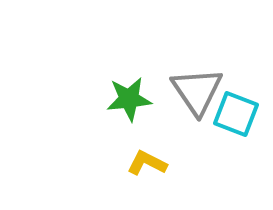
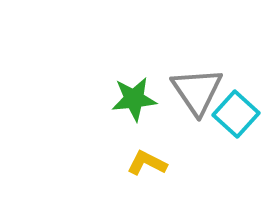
green star: moved 5 px right
cyan square: rotated 21 degrees clockwise
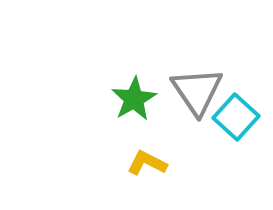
green star: rotated 24 degrees counterclockwise
cyan square: moved 3 px down
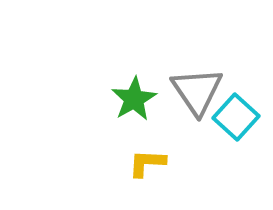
yellow L-shape: rotated 24 degrees counterclockwise
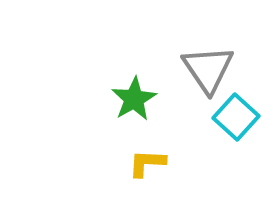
gray triangle: moved 11 px right, 22 px up
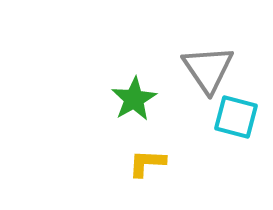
cyan square: rotated 27 degrees counterclockwise
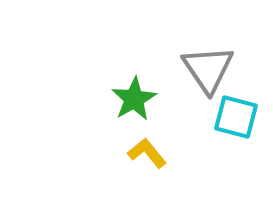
yellow L-shape: moved 10 px up; rotated 48 degrees clockwise
